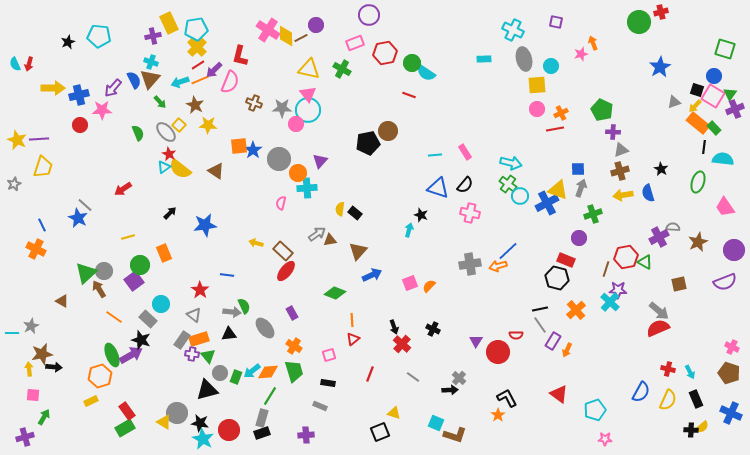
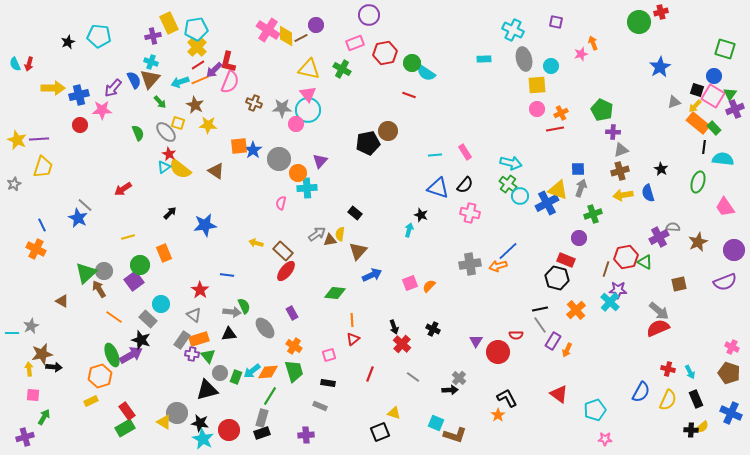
red L-shape at (240, 56): moved 12 px left, 6 px down
yellow square at (179, 125): moved 1 px left, 2 px up; rotated 24 degrees counterclockwise
yellow semicircle at (340, 209): moved 25 px down
green diamond at (335, 293): rotated 15 degrees counterclockwise
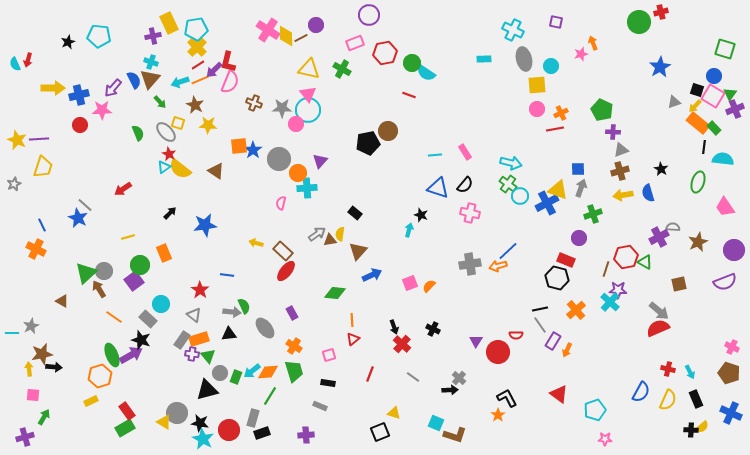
red arrow at (29, 64): moved 1 px left, 4 px up
gray rectangle at (262, 418): moved 9 px left
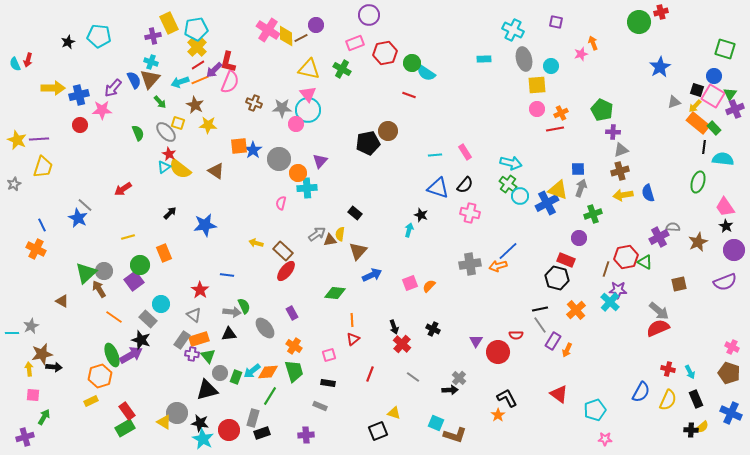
black star at (661, 169): moved 65 px right, 57 px down
black square at (380, 432): moved 2 px left, 1 px up
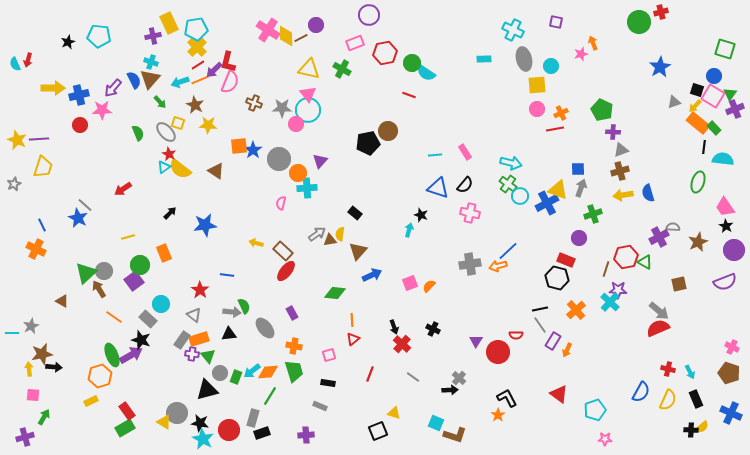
orange cross at (294, 346): rotated 21 degrees counterclockwise
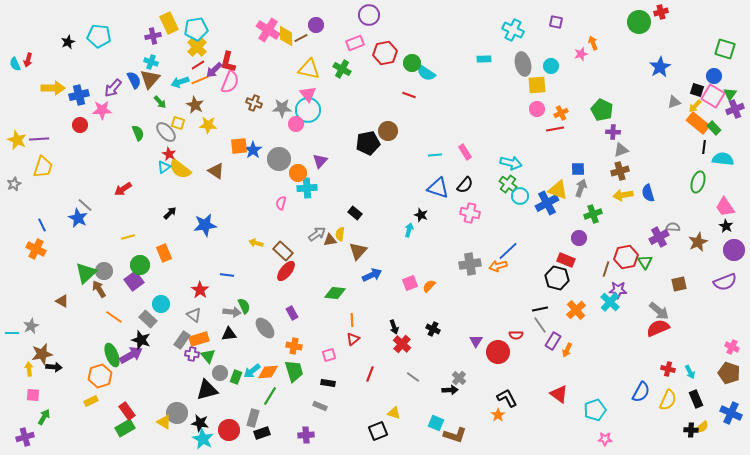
gray ellipse at (524, 59): moved 1 px left, 5 px down
green triangle at (645, 262): rotated 28 degrees clockwise
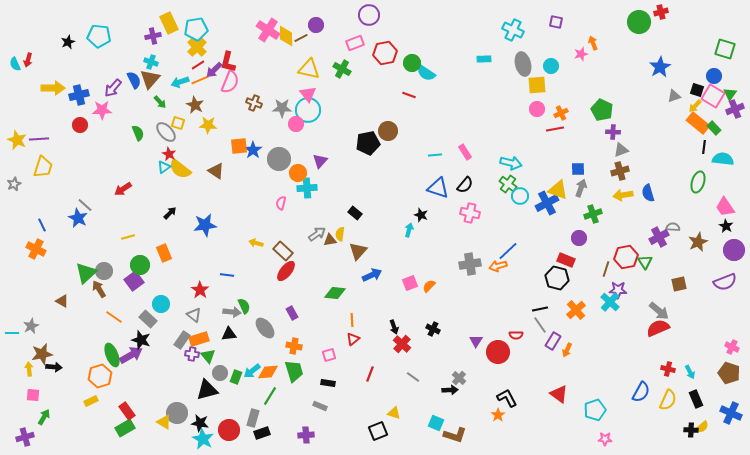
gray triangle at (674, 102): moved 6 px up
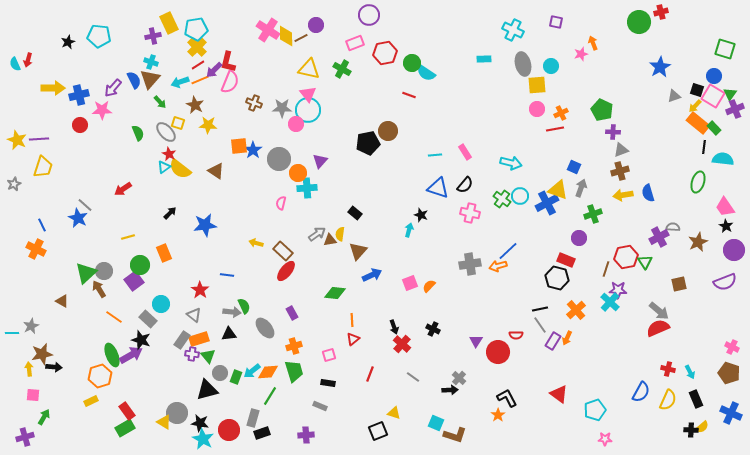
blue square at (578, 169): moved 4 px left, 2 px up; rotated 24 degrees clockwise
green cross at (508, 184): moved 6 px left, 15 px down
orange cross at (294, 346): rotated 28 degrees counterclockwise
orange arrow at (567, 350): moved 12 px up
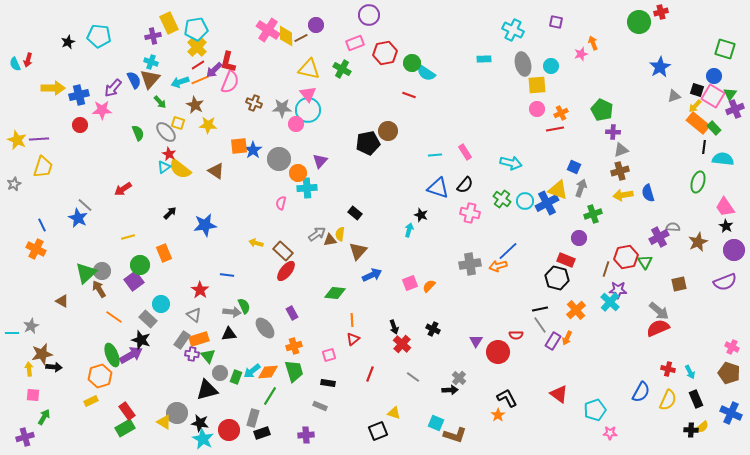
cyan circle at (520, 196): moved 5 px right, 5 px down
gray circle at (104, 271): moved 2 px left
pink star at (605, 439): moved 5 px right, 6 px up
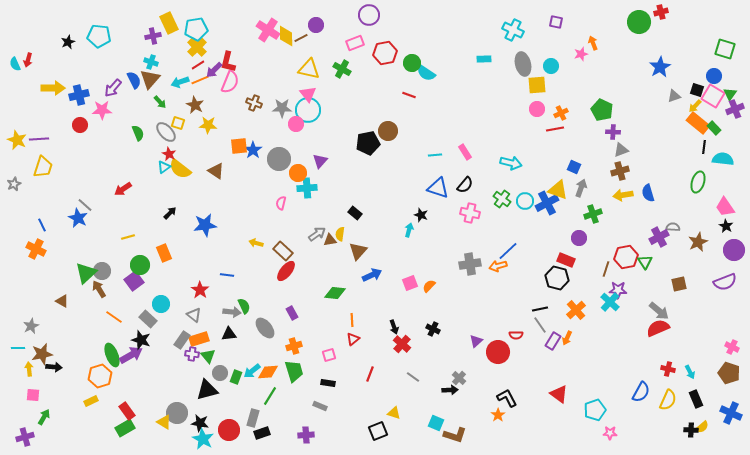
cyan line at (12, 333): moved 6 px right, 15 px down
purple triangle at (476, 341): rotated 16 degrees clockwise
